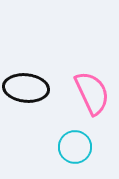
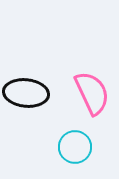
black ellipse: moved 5 px down
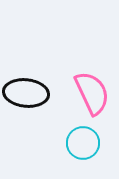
cyan circle: moved 8 px right, 4 px up
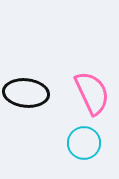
cyan circle: moved 1 px right
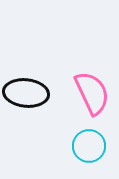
cyan circle: moved 5 px right, 3 px down
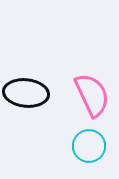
pink semicircle: moved 2 px down
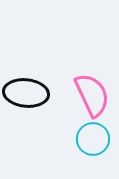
cyan circle: moved 4 px right, 7 px up
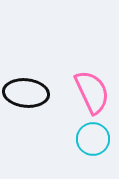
pink semicircle: moved 3 px up
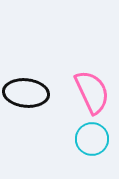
cyan circle: moved 1 px left
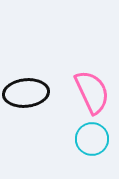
black ellipse: rotated 12 degrees counterclockwise
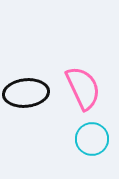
pink semicircle: moved 9 px left, 4 px up
